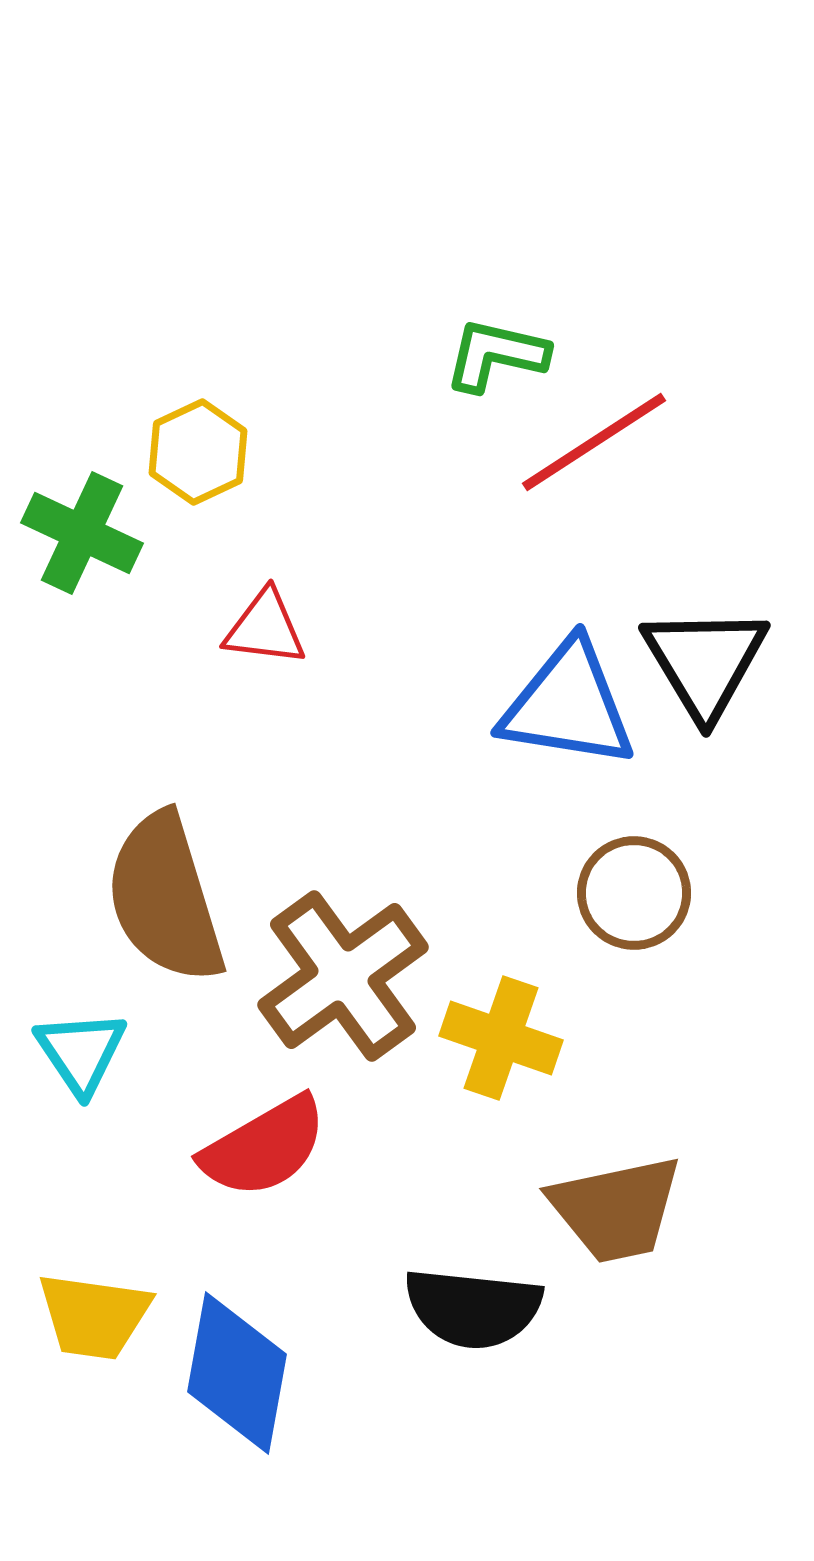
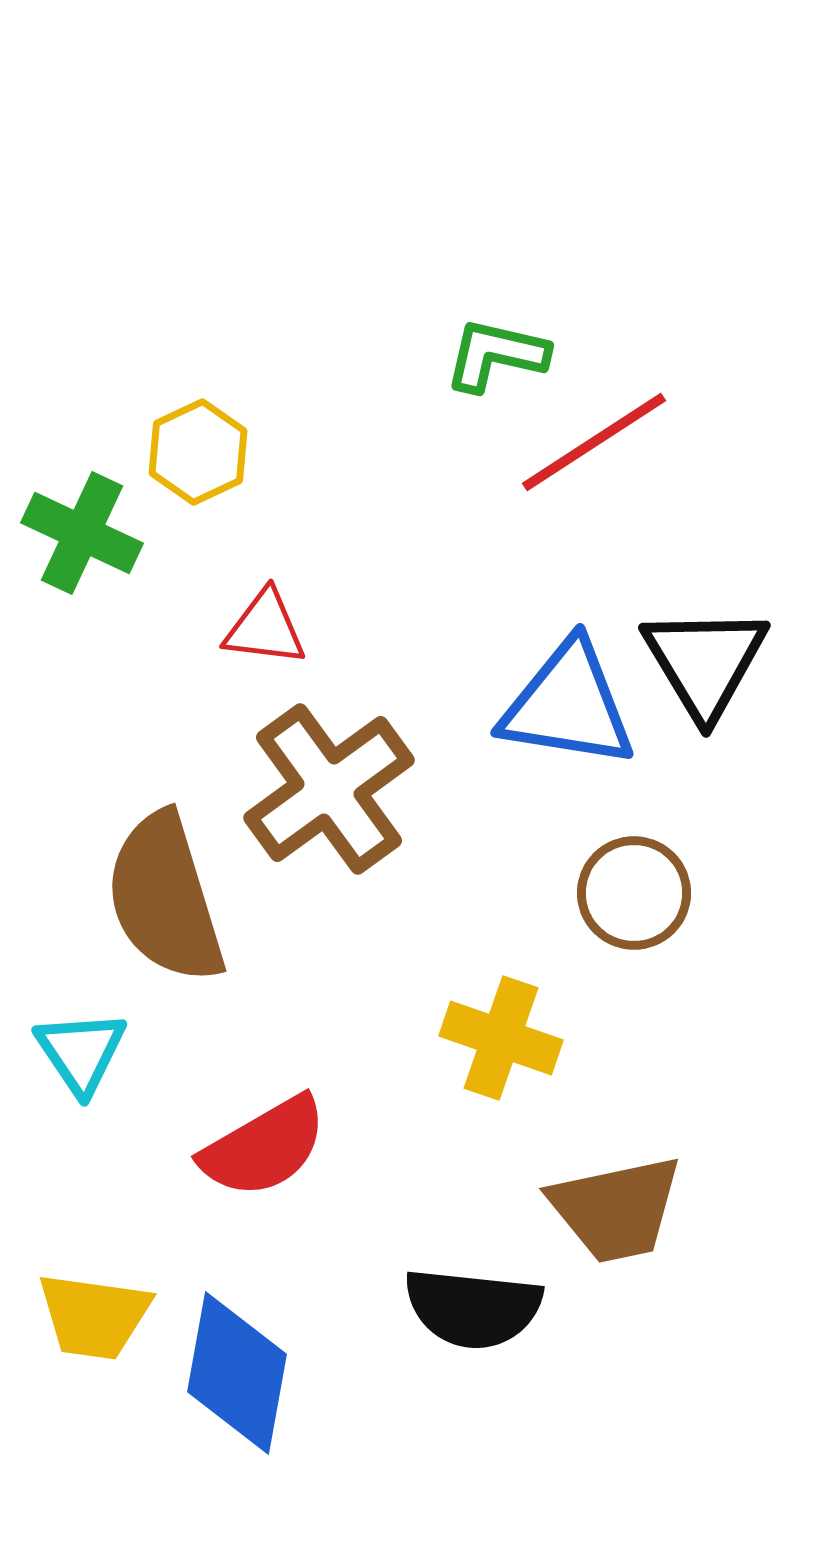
brown cross: moved 14 px left, 187 px up
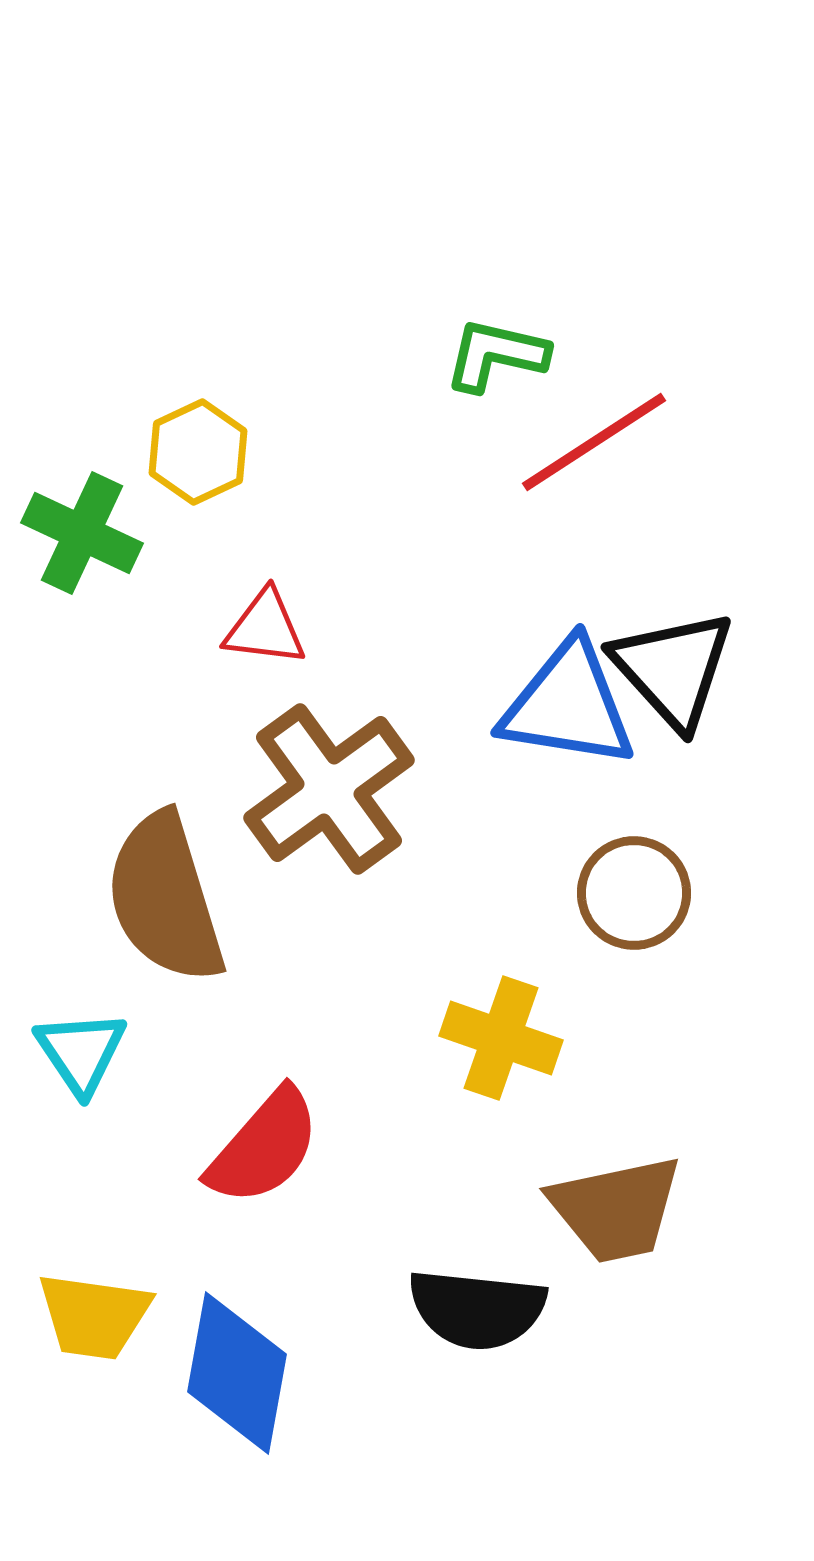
black triangle: moved 32 px left, 7 px down; rotated 11 degrees counterclockwise
red semicircle: rotated 19 degrees counterclockwise
black semicircle: moved 4 px right, 1 px down
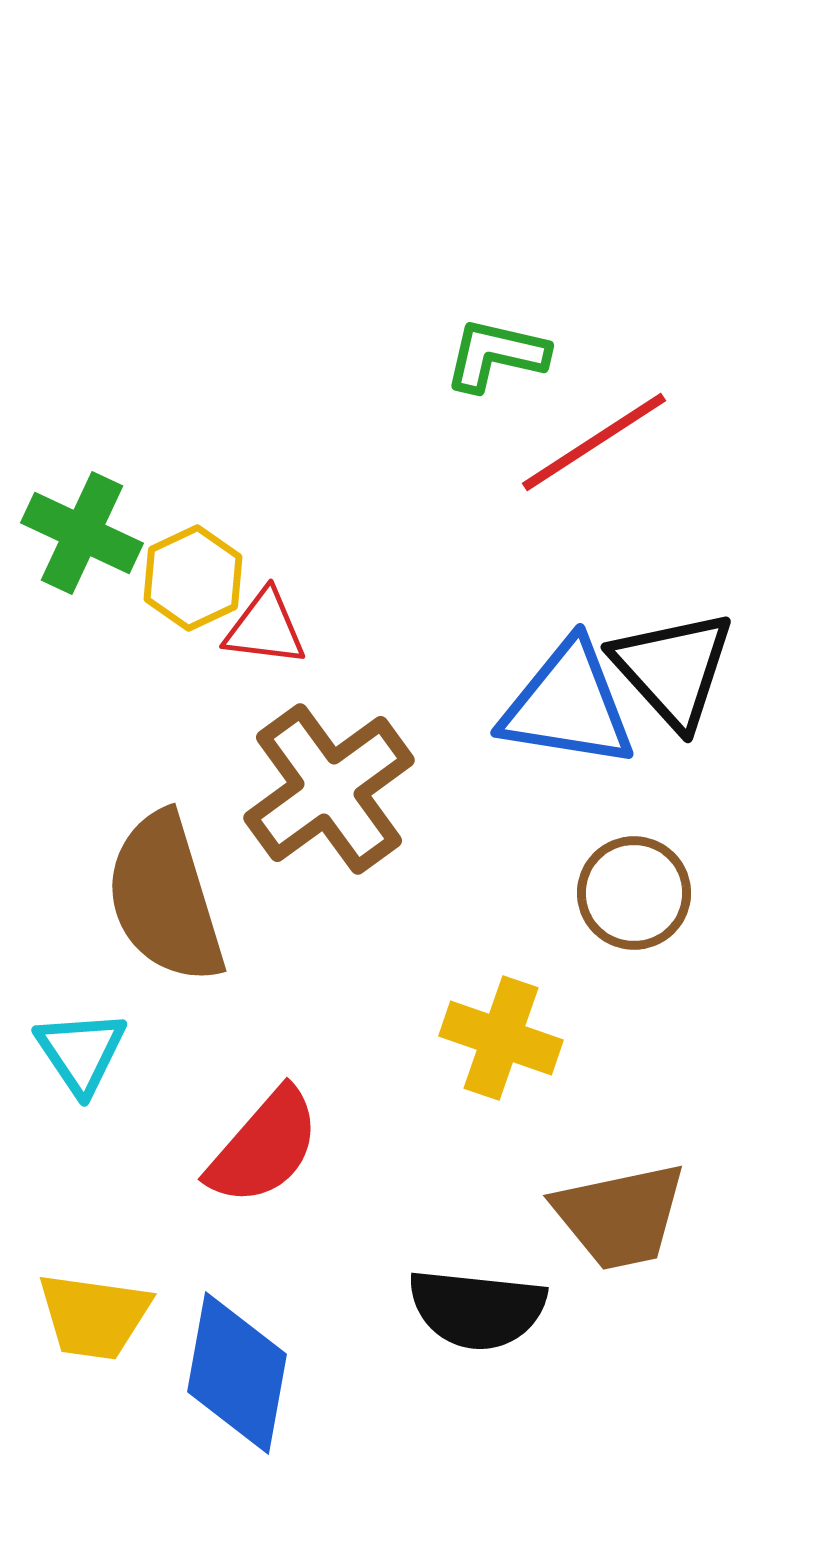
yellow hexagon: moved 5 px left, 126 px down
brown trapezoid: moved 4 px right, 7 px down
